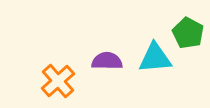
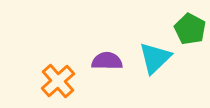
green pentagon: moved 2 px right, 4 px up
cyan triangle: rotated 39 degrees counterclockwise
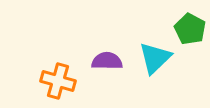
orange cross: rotated 32 degrees counterclockwise
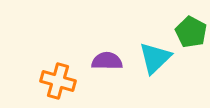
green pentagon: moved 1 px right, 3 px down
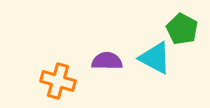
green pentagon: moved 9 px left, 3 px up
cyan triangle: rotated 48 degrees counterclockwise
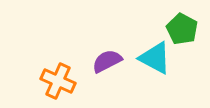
purple semicircle: rotated 28 degrees counterclockwise
orange cross: rotated 8 degrees clockwise
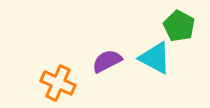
green pentagon: moved 3 px left, 3 px up
orange cross: moved 2 px down
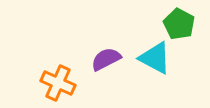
green pentagon: moved 2 px up
purple semicircle: moved 1 px left, 2 px up
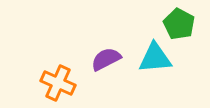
cyan triangle: rotated 33 degrees counterclockwise
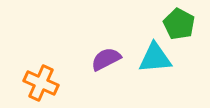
orange cross: moved 17 px left
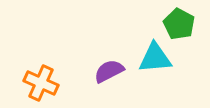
purple semicircle: moved 3 px right, 12 px down
